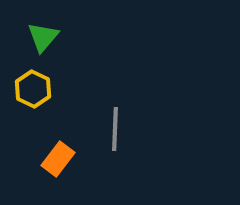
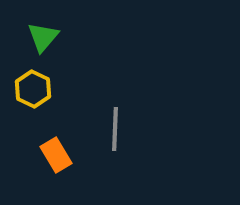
orange rectangle: moved 2 px left, 4 px up; rotated 68 degrees counterclockwise
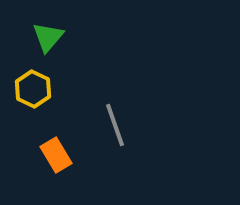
green triangle: moved 5 px right
gray line: moved 4 px up; rotated 21 degrees counterclockwise
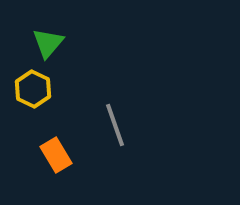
green triangle: moved 6 px down
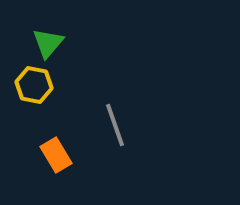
yellow hexagon: moved 1 px right, 4 px up; rotated 15 degrees counterclockwise
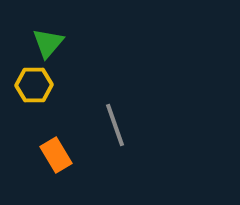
yellow hexagon: rotated 12 degrees counterclockwise
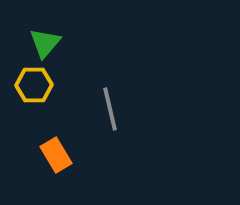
green triangle: moved 3 px left
gray line: moved 5 px left, 16 px up; rotated 6 degrees clockwise
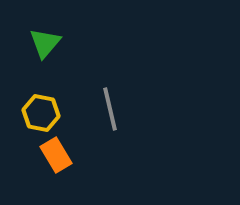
yellow hexagon: moved 7 px right, 28 px down; rotated 12 degrees clockwise
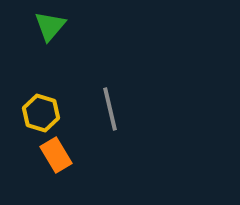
green triangle: moved 5 px right, 17 px up
yellow hexagon: rotated 6 degrees clockwise
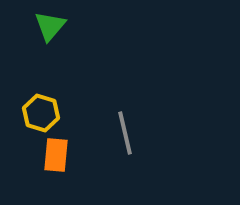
gray line: moved 15 px right, 24 px down
orange rectangle: rotated 36 degrees clockwise
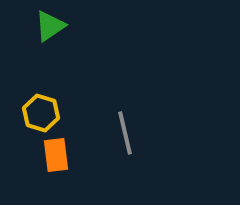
green triangle: rotated 16 degrees clockwise
orange rectangle: rotated 12 degrees counterclockwise
